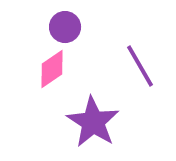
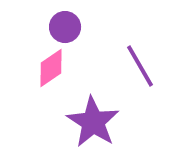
pink diamond: moved 1 px left, 1 px up
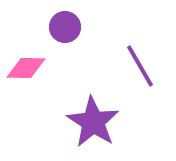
pink diamond: moved 25 px left; rotated 36 degrees clockwise
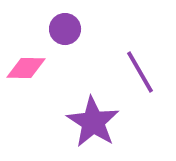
purple circle: moved 2 px down
purple line: moved 6 px down
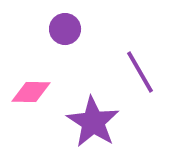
pink diamond: moved 5 px right, 24 px down
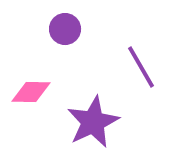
purple line: moved 1 px right, 5 px up
purple star: rotated 14 degrees clockwise
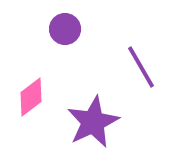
pink diamond: moved 5 px down; rotated 39 degrees counterclockwise
